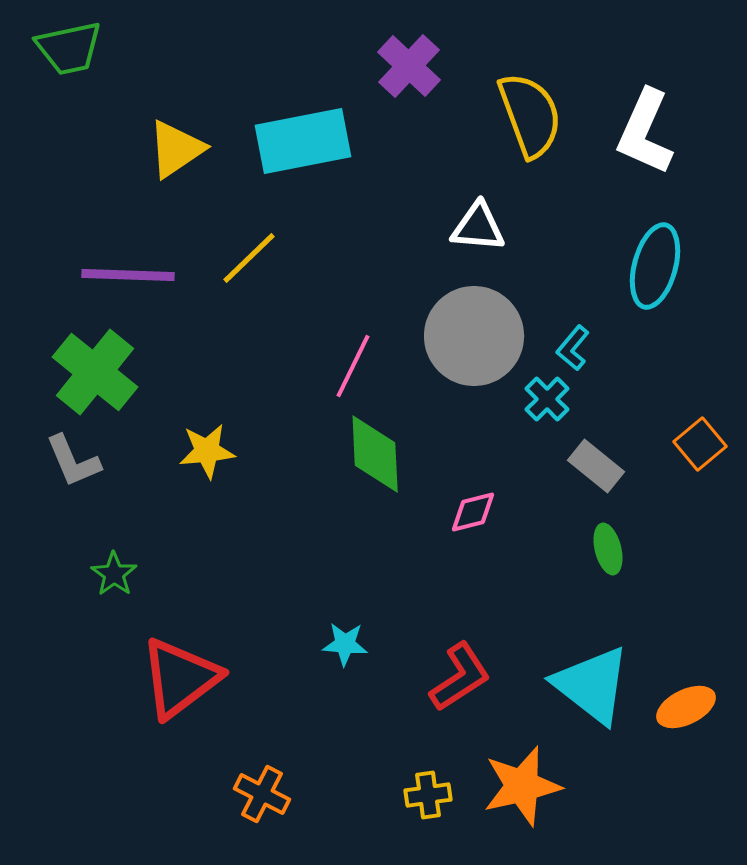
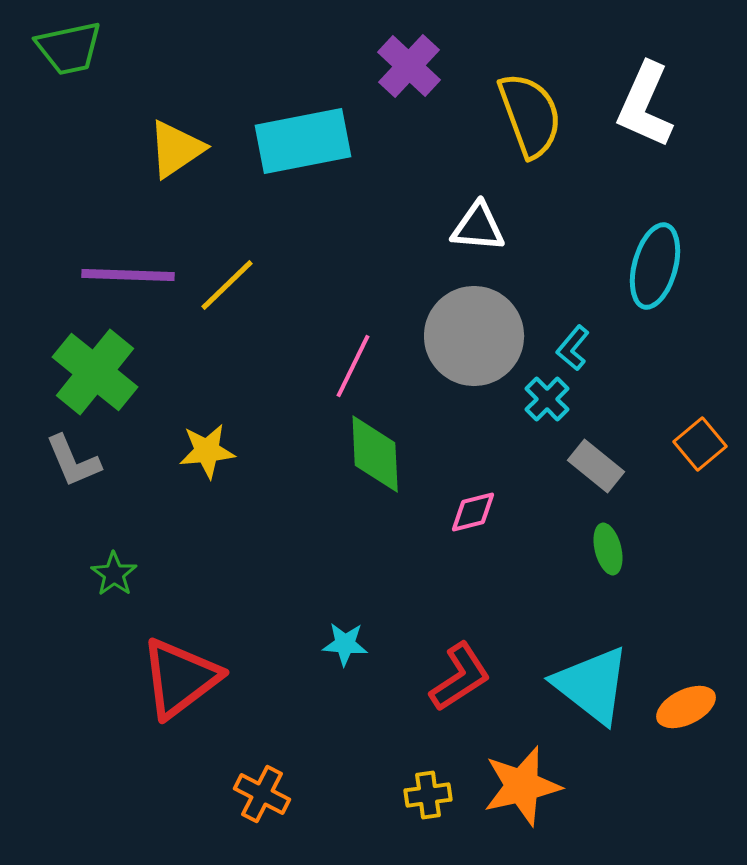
white L-shape: moved 27 px up
yellow line: moved 22 px left, 27 px down
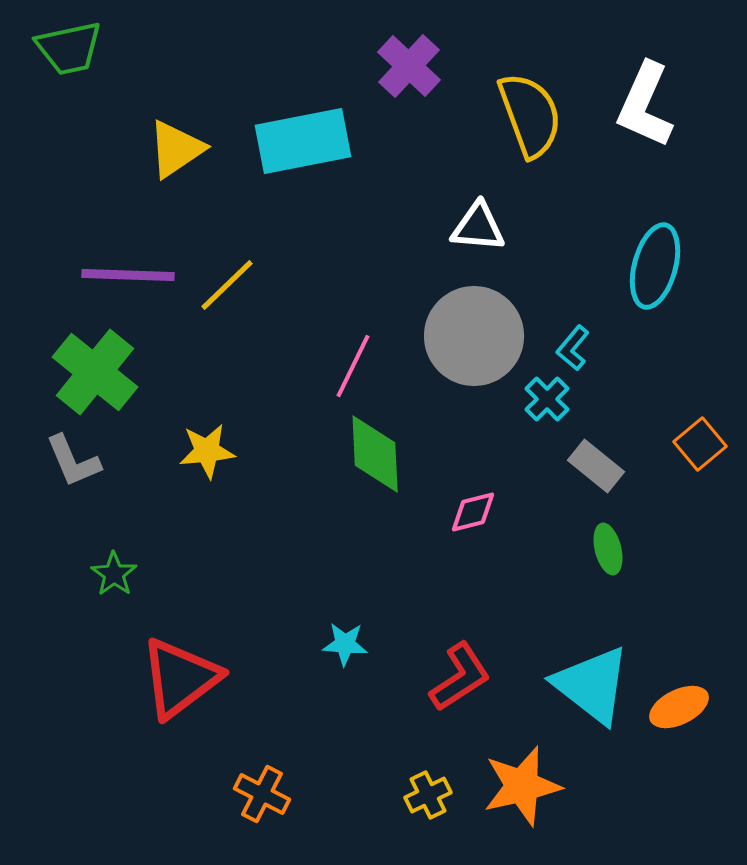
orange ellipse: moved 7 px left
yellow cross: rotated 18 degrees counterclockwise
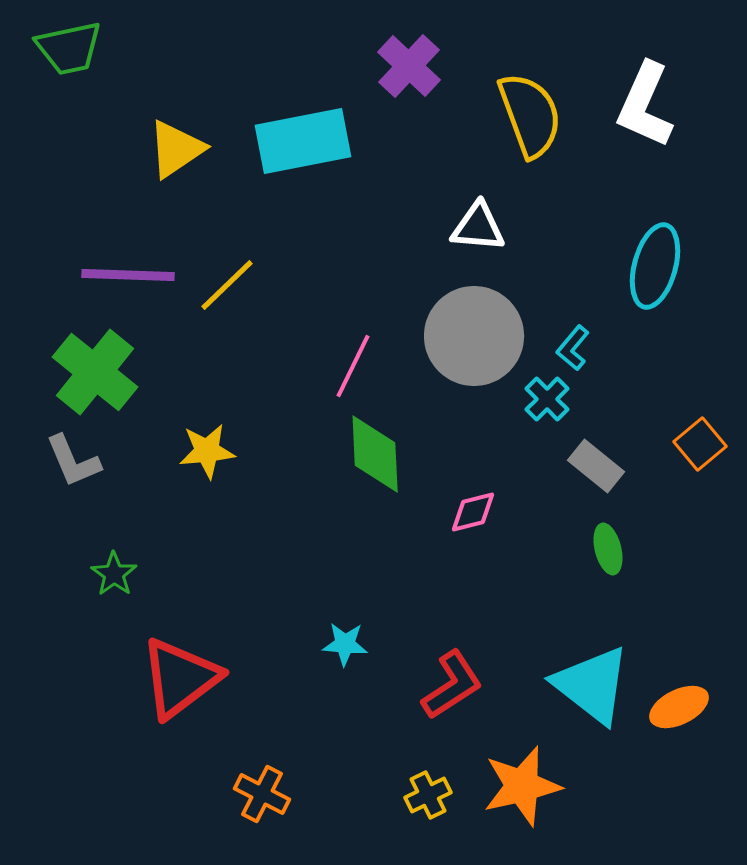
red L-shape: moved 8 px left, 8 px down
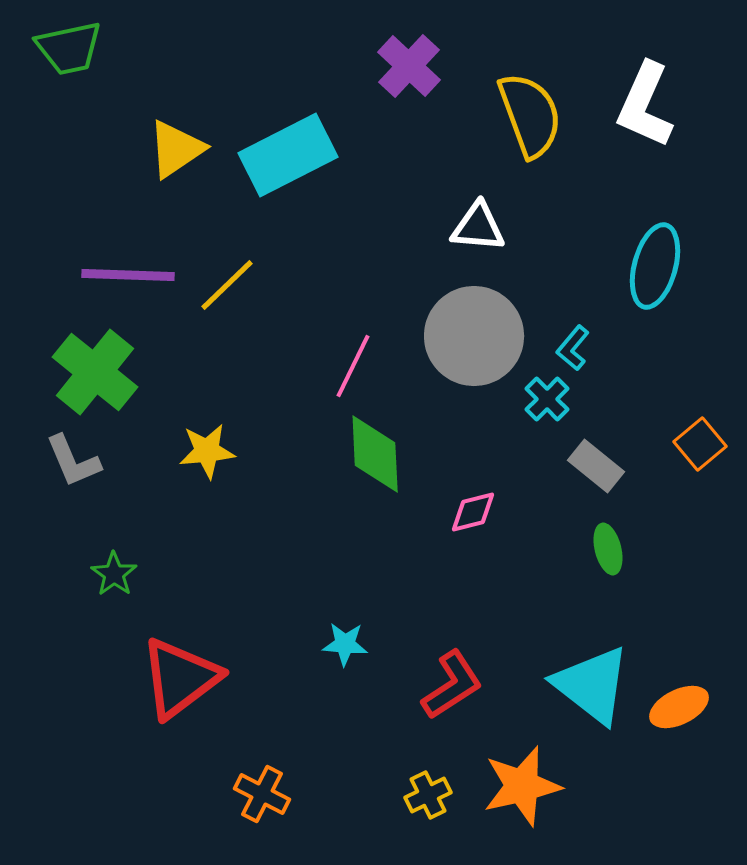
cyan rectangle: moved 15 px left, 14 px down; rotated 16 degrees counterclockwise
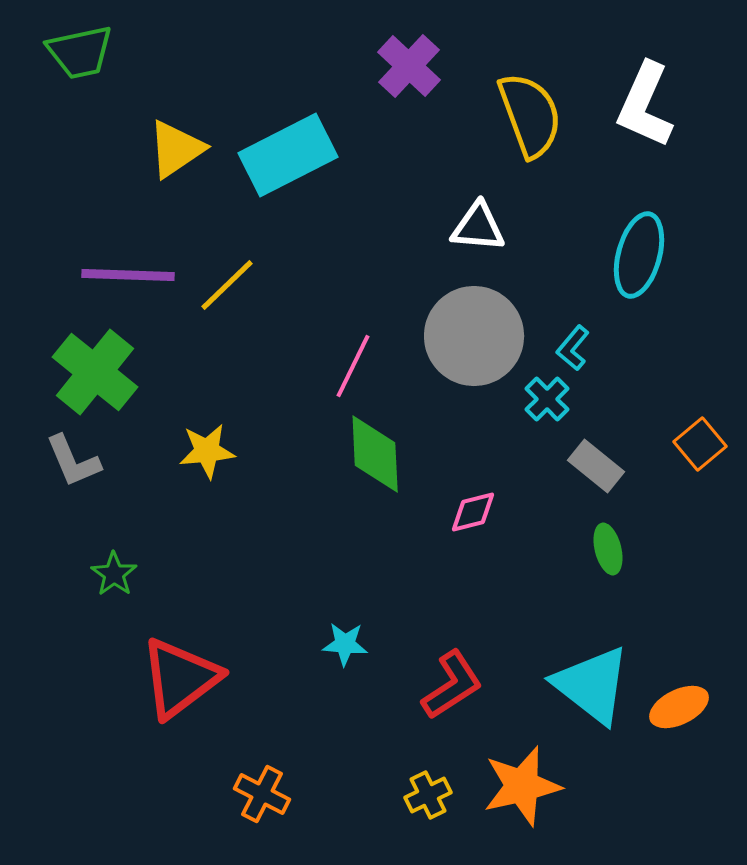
green trapezoid: moved 11 px right, 4 px down
cyan ellipse: moved 16 px left, 11 px up
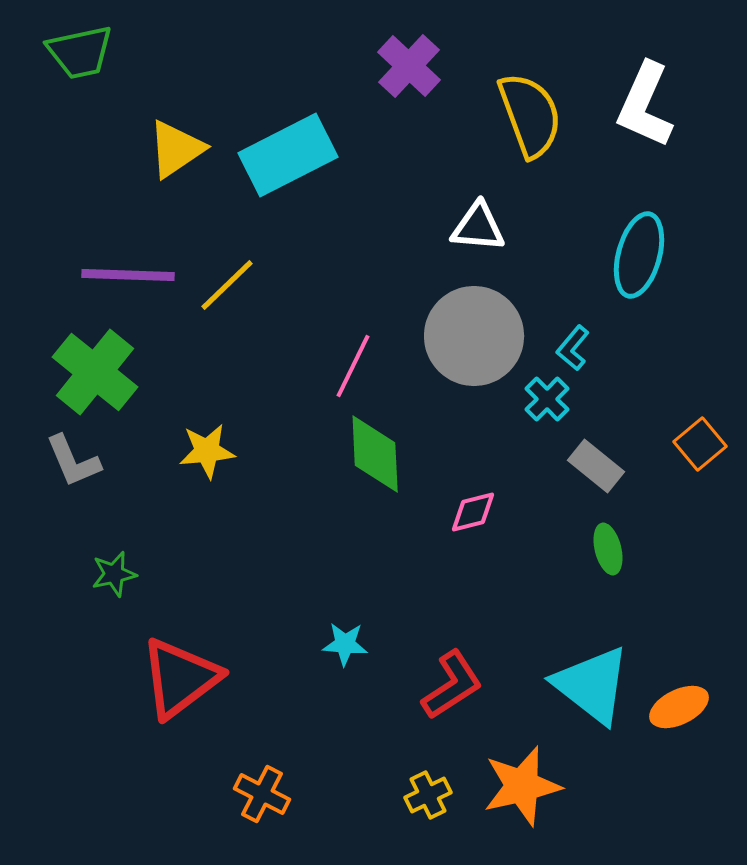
green star: rotated 24 degrees clockwise
